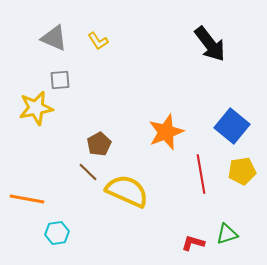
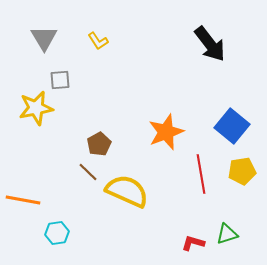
gray triangle: moved 10 px left; rotated 36 degrees clockwise
orange line: moved 4 px left, 1 px down
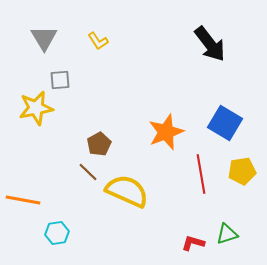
blue square: moved 7 px left, 3 px up; rotated 8 degrees counterclockwise
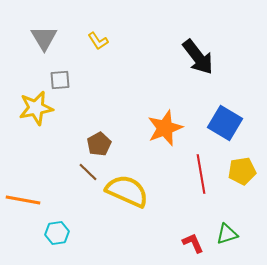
black arrow: moved 12 px left, 13 px down
orange star: moved 1 px left, 4 px up
red L-shape: rotated 50 degrees clockwise
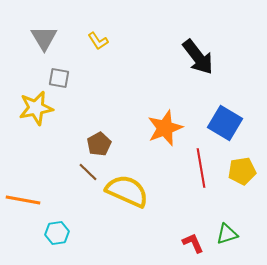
gray square: moved 1 px left, 2 px up; rotated 15 degrees clockwise
red line: moved 6 px up
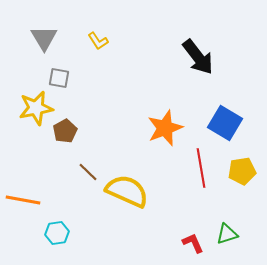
brown pentagon: moved 34 px left, 13 px up
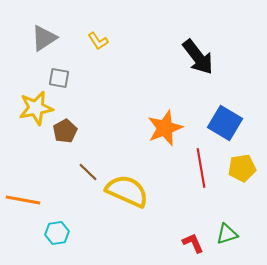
gray triangle: rotated 28 degrees clockwise
yellow pentagon: moved 3 px up
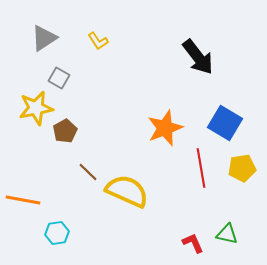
gray square: rotated 20 degrees clockwise
green triangle: rotated 30 degrees clockwise
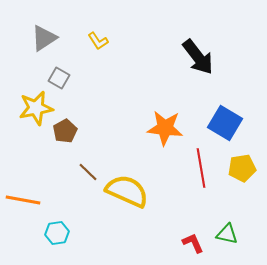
orange star: rotated 27 degrees clockwise
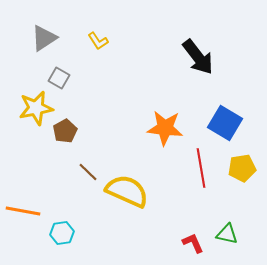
orange line: moved 11 px down
cyan hexagon: moved 5 px right
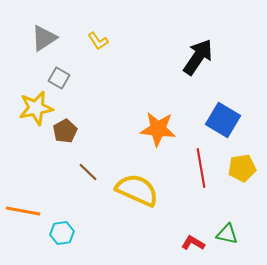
black arrow: rotated 108 degrees counterclockwise
blue square: moved 2 px left, 3 px up
orange star: moved 7 px left, 1 px down
yellow semicircle: moved 10 px right, 1 px up
red L-shape: rotated 35 degrees counterclockwise
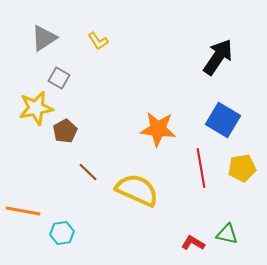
black arrow: moved 20 px right
